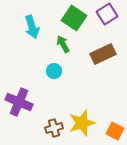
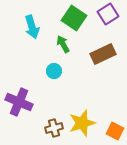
purple square: moved 1 px right
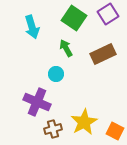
green arrow: moved 3 px right, 4 px down
cyan circle: moved 2 px right, 3 px down
purple cross: moved 18 px right
yellow star: moved 2 px right, 1 px up; rotated 12 degrees counterclockwise
brown cross: moved 1 px left, 1 px down
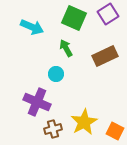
green square: rotated 10 degrees counterclockwise
cyan arrow: rotated 50 degrees counterclockwise
brown rectangle: moved 2 px right, 2 px down
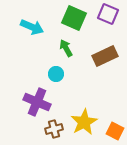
purple square: rotated 35 degrees counterclockwise
brown cross: moved 1 px right
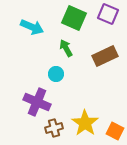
yellow star: moved 1 px right, 1 px down; rotated 8 degrees counterclockwise
brown cross: moved 1 px up
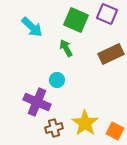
purple square: moved 1 px left
green square: moved 2 px right, 2 px down
cyan arrow: rotated 20 degrees clockwise
brown rectangle: moved 6 px right, 2 px up
cyan circle: moved 1 px right, 6 px down
